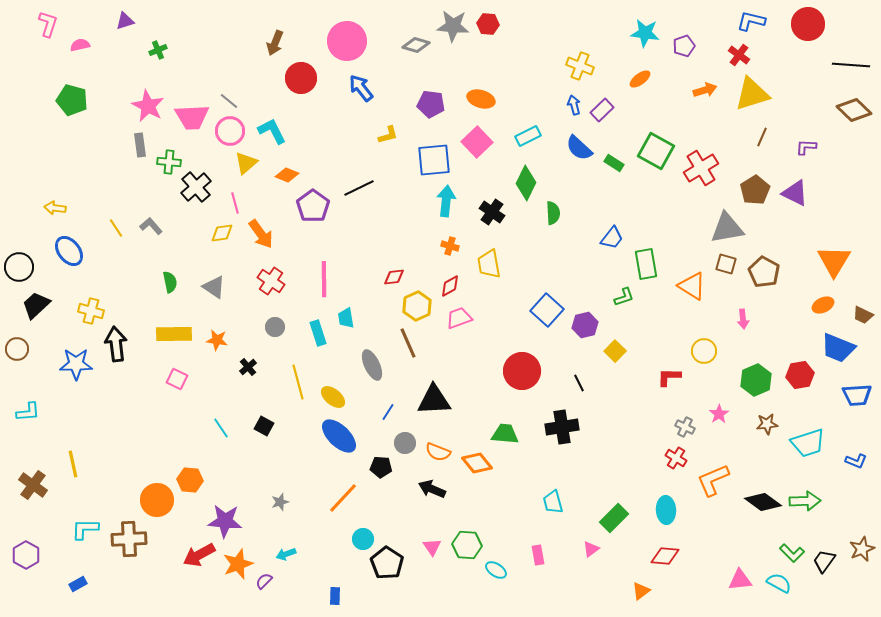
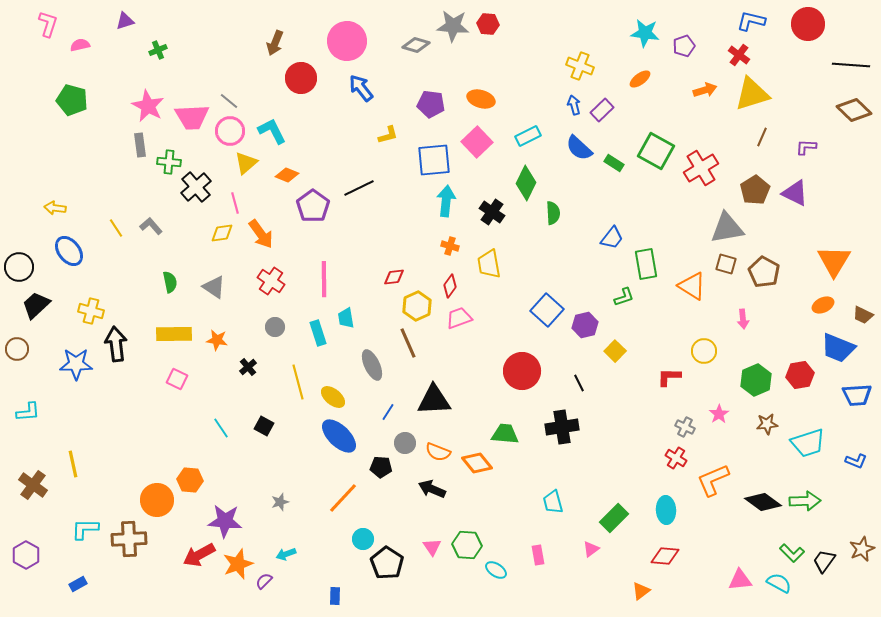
red diamond at (450, 286): rotated 25 degrees counterclockwise
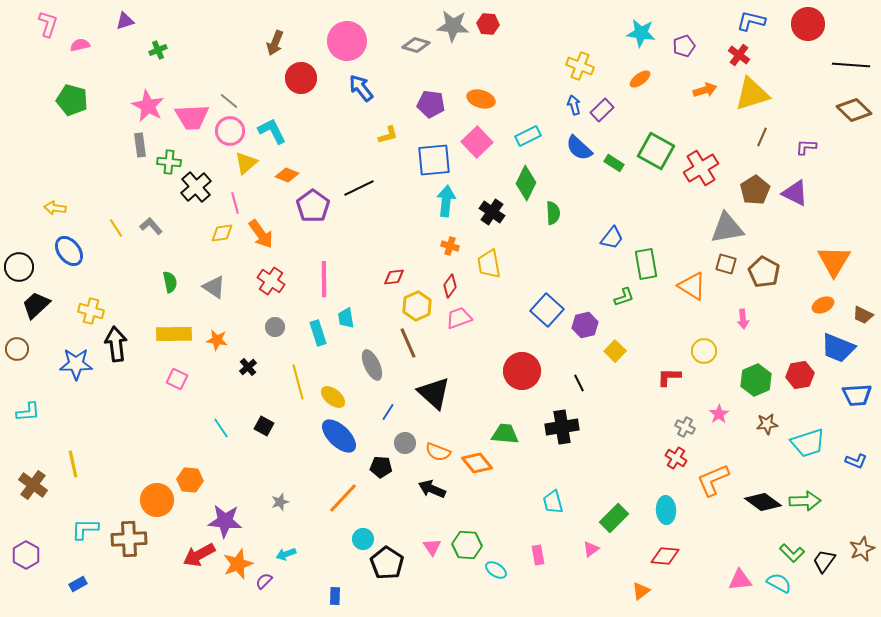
cyan star at (645, 33): moved 4 px left
black triangle at (434, 400): moved 7 px up; rotated 45 degrees clockwise
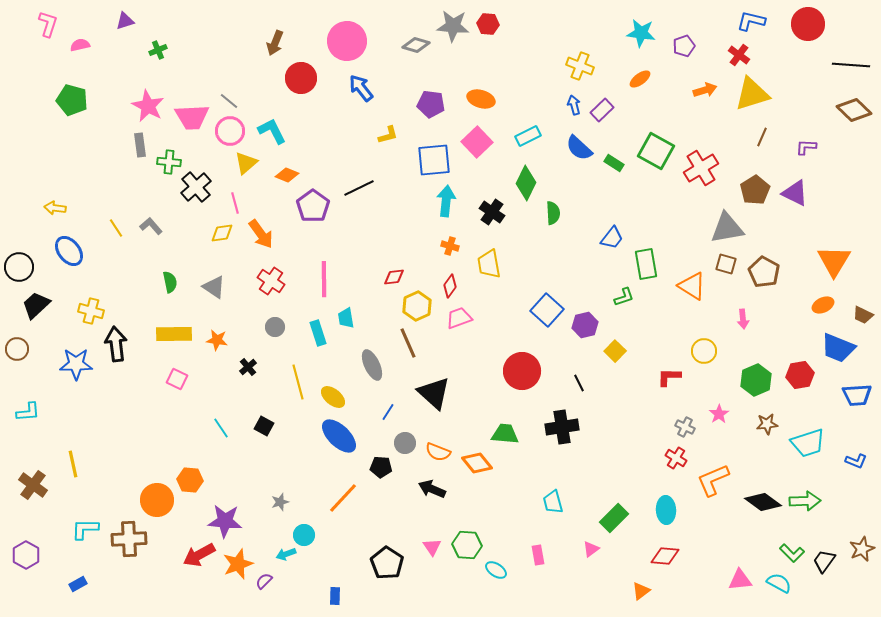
cyan circle at (363, 539): moved 59 px left, 4 px up
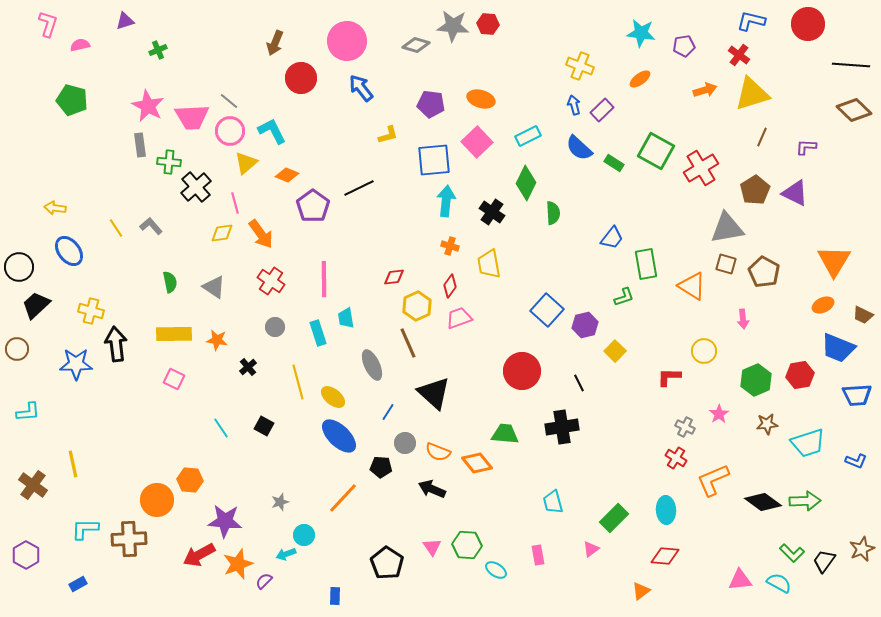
purple pentagon at (684, 46): rotated 10 degrees clockwise
pink square at (177, 379): moved 3 px left
